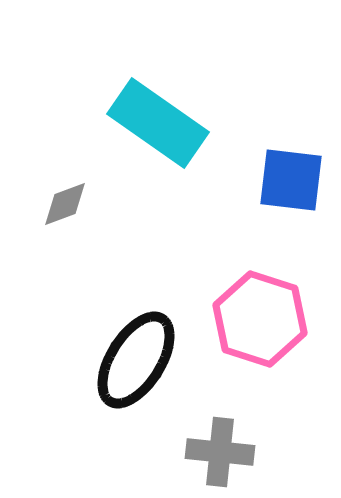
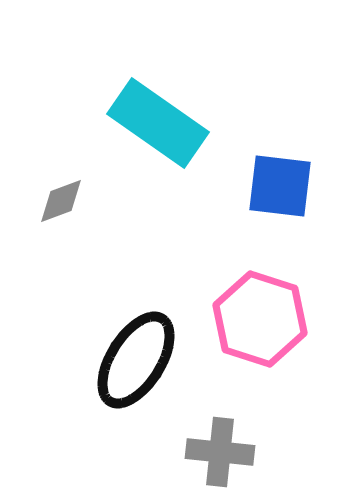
blue square: moved 11 px left, 6 px down
gray diamond: moved 4 px left, 3 px up
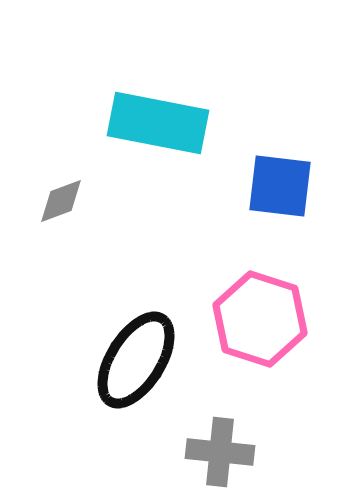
cyan rectangle: rotated 24 degrees counterclockwise
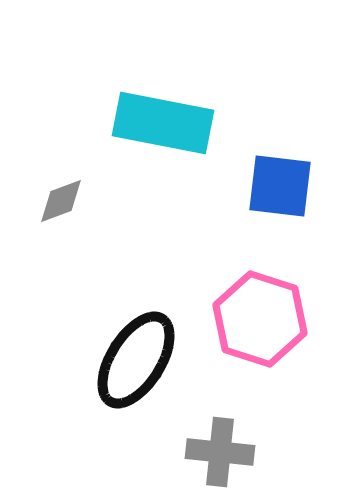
cyan rectangle: moved 5 px right
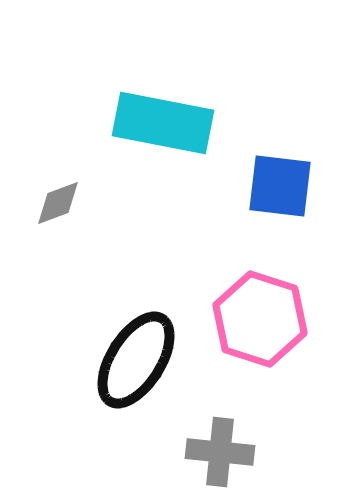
gray diamond: moved 3 px left, 2 px down
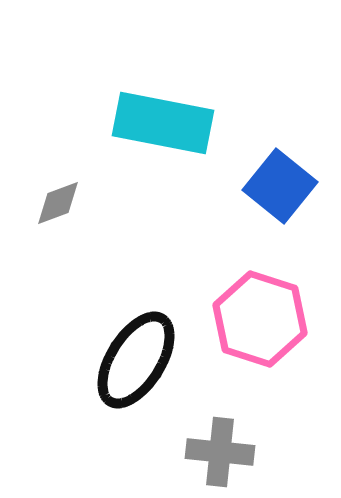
blue square: rotated 32 degrees clockwise
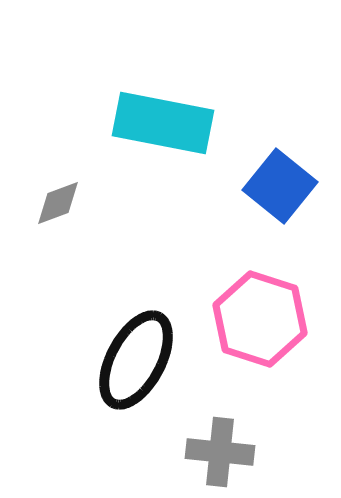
black ellipse: rotated 4 degrees counterclockwise
